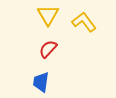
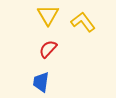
yellow L-shape: moved 1 px left
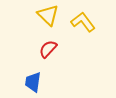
yellow triangle: rotated 15 degrees counterclockwise
blue trapezoid: moved 8 px left
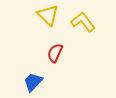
red semicircle: moved 7 px right, 4 px down; rotated 18 degrees counterclockwise
blue trapezoid: rotated 35 degrees clockwise
